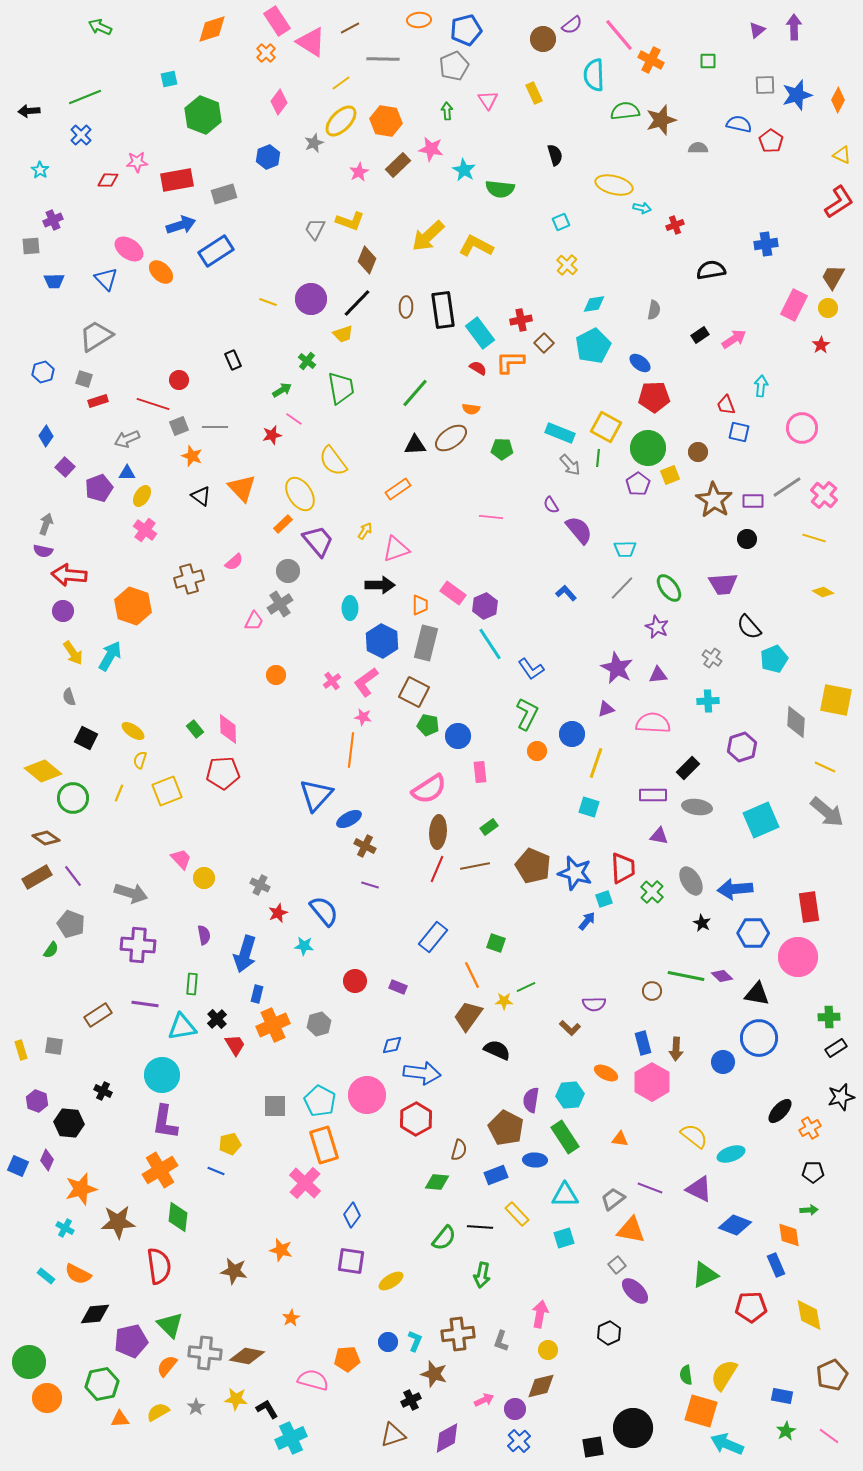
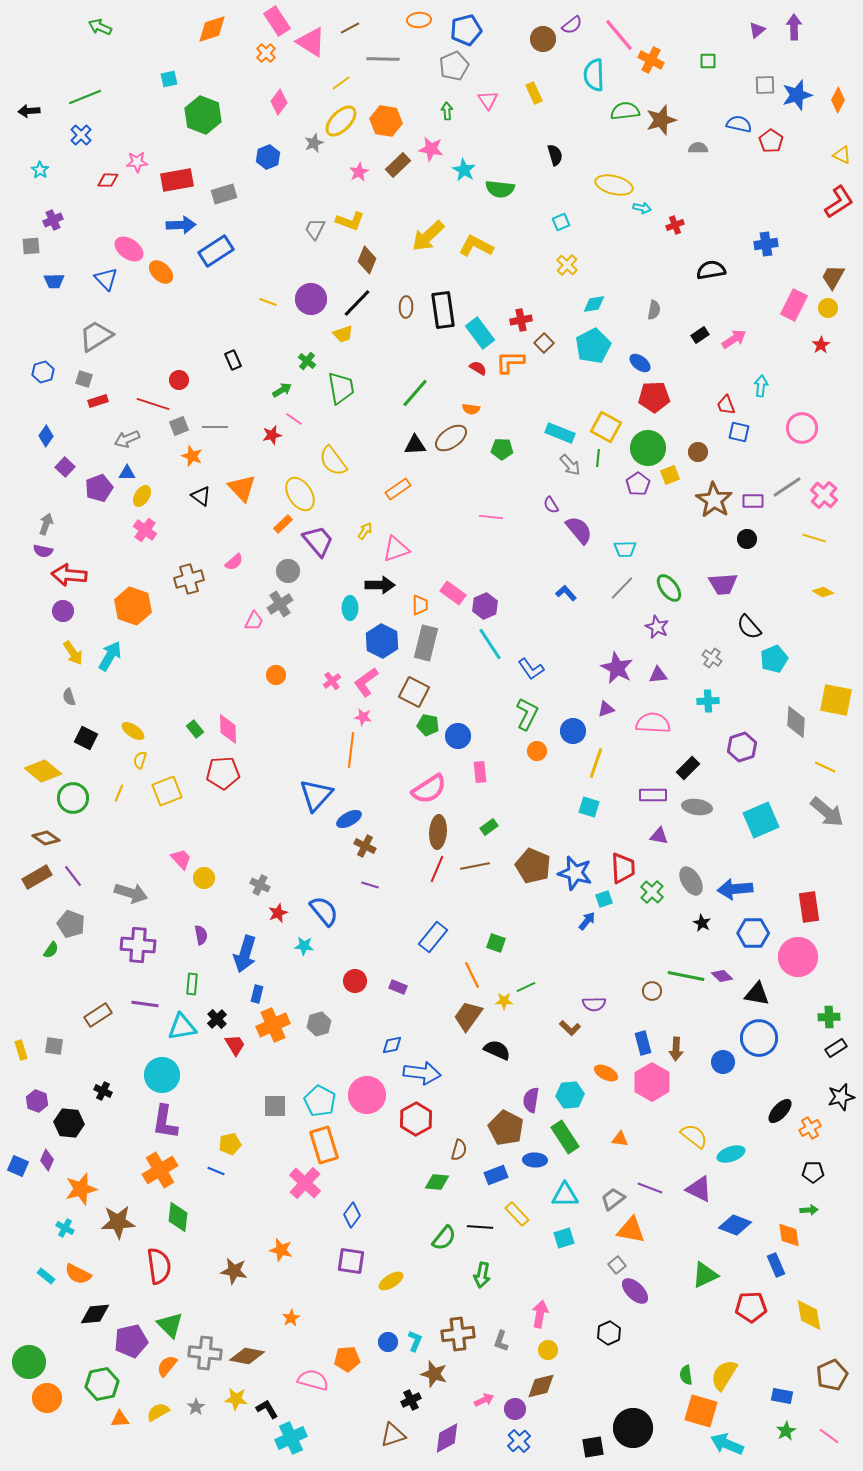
blue arrow at (181, 225): rotated 16 degrees clockwise
blue circle at (572, 734): moved 1 px right, 3 px up
purple semicircle at (204, 935): moved 3 px left
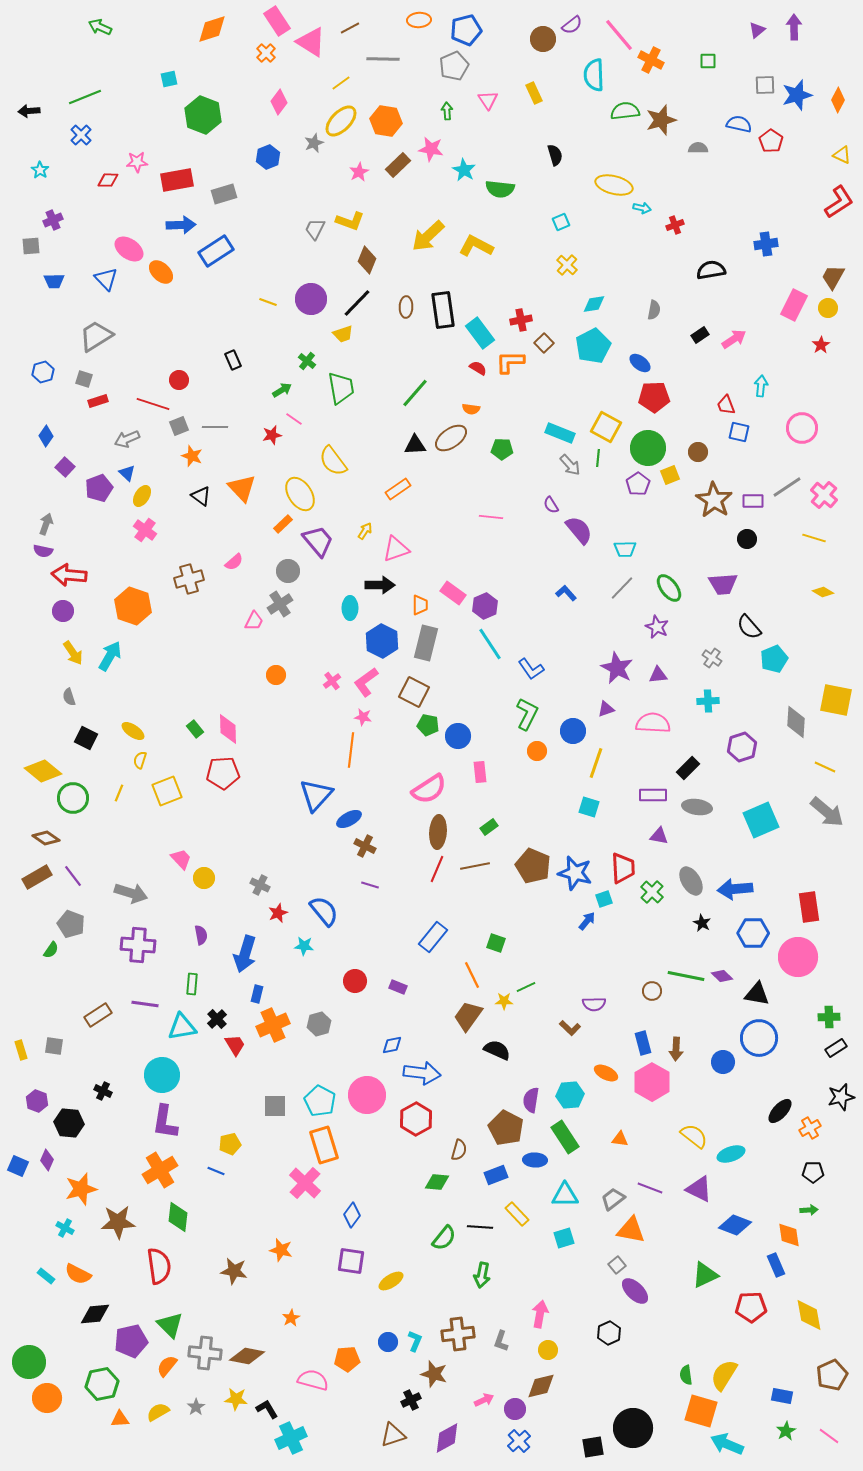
blue triangle at (127, 473): rotated 42 degrees clockwise
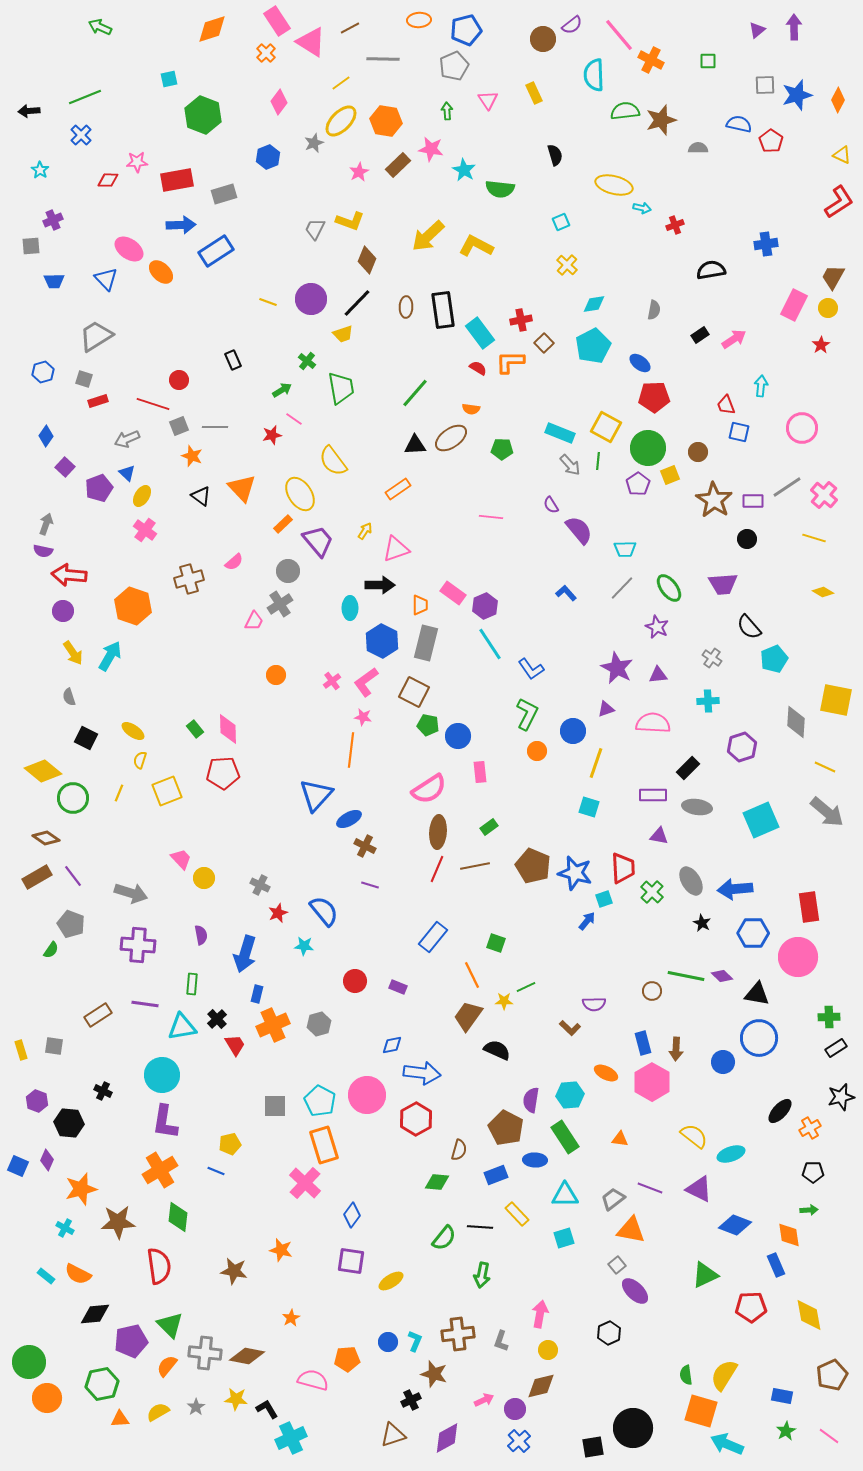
green line at (598, 458): moved 3 px down
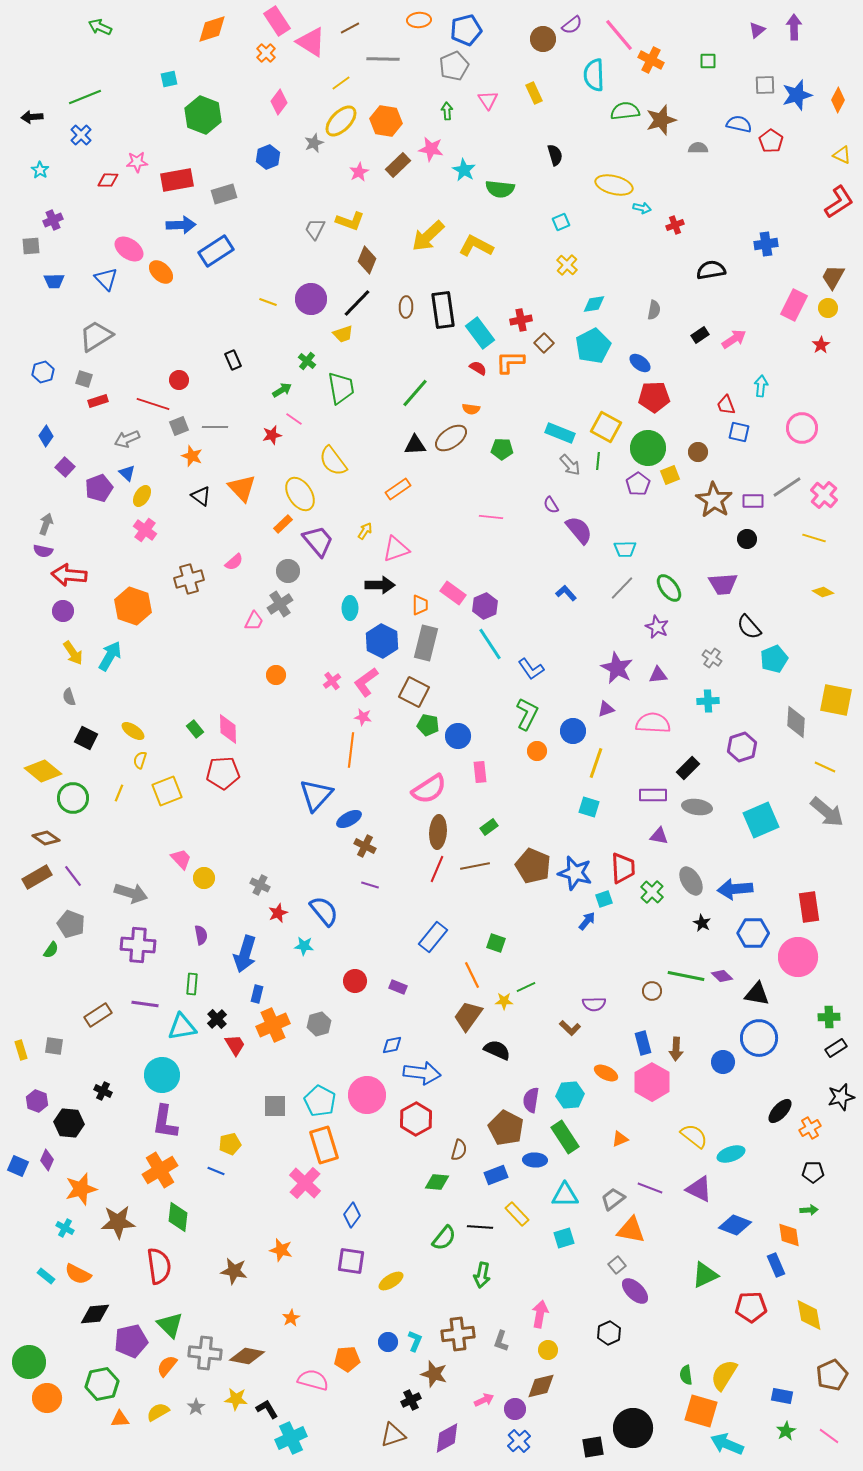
black arrow at (29, 111): moved 3 px right, 6 px down
orange triangle at (620, 1139): rotated 30 degrees counterclockwise
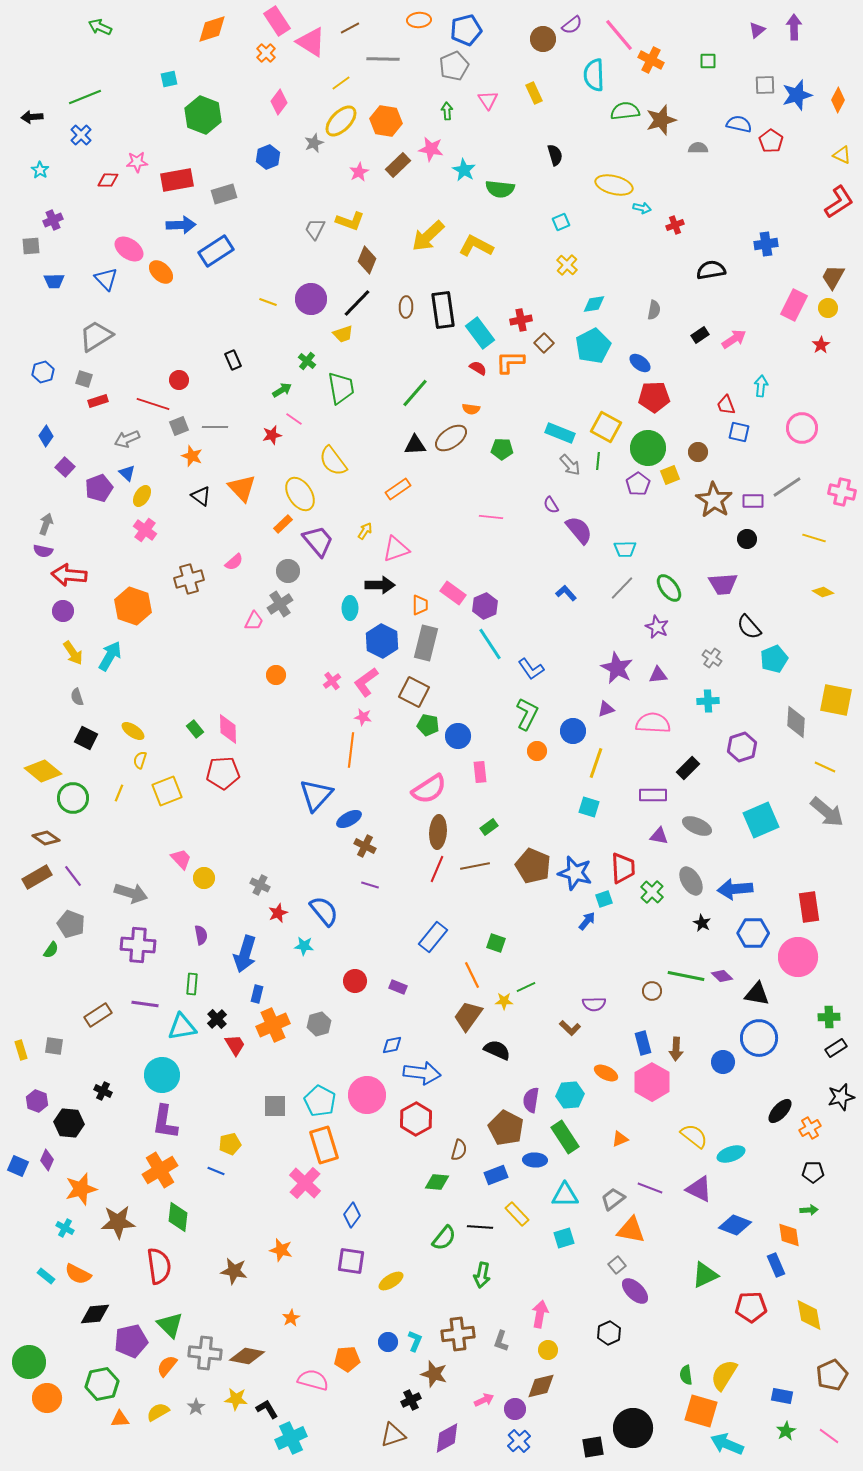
pink cross at (824, 495): moved 18 px right, 3 px up; rotated 28 degrees counterclockwise
gray semicircle at (69, 697): moved 8 px right
gray ellipse at (697, 807): moved 19 px down; rotated 16 degrees clockwise
